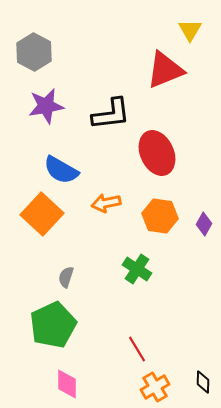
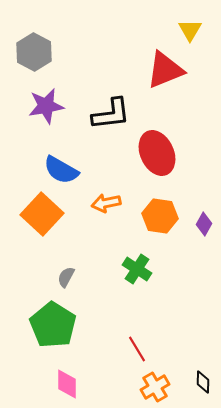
gray semicircle: rotated 10 degrees clockwise
green pentagon: rotated 15 degrees counterclockwise
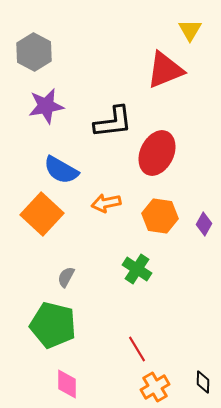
black L-shape: moved 2 px right, 8 px down
red ellipse: rotated 51 degrees clockwise
green pentagon: rotated 18 degrees counterclockwise
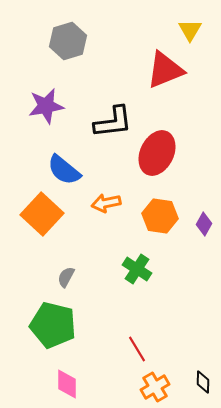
gray hexagon: moved 34 px right, 11 px up; rotated 15 degrees clockwise
blue semicircle: moved 3 px right; rotated 9 degrees clockwise
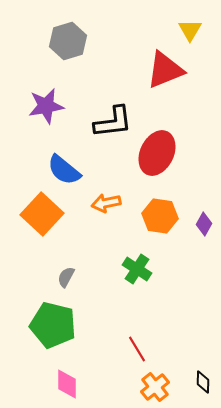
orange cross: rotated 8 degrees counterclockwise
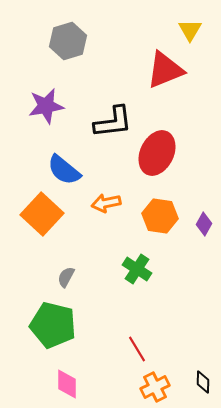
orange cross: rotated 12 degrees clockwise
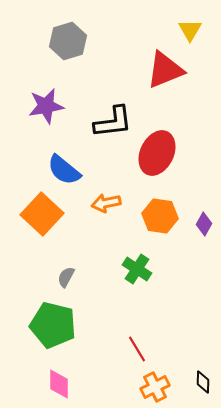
pink diamond: moved 8 px left
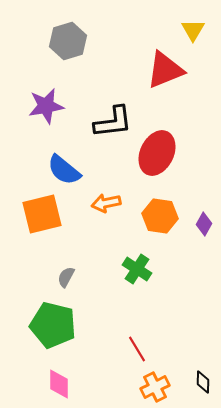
yellow triangle: moved 3 px right
orange square: rotated 33 degrees clockwise
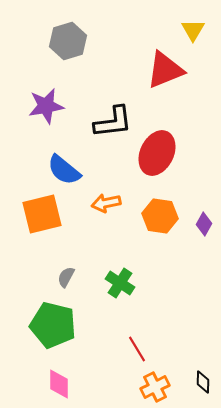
green cross: moved 17 px left, 14 px down
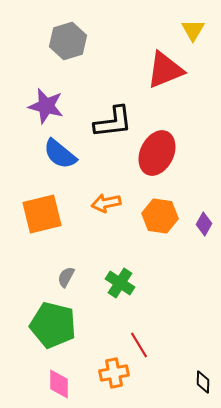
purple star: rotated 24 degrees clockwise
blue semicircle: moved 4 px left, 16 px up
red line: moved 2 px right, 4 px up
orange cross: moved 41 px left, 14 px up; rotated 16 degrees clockwise
